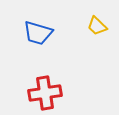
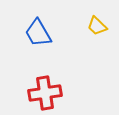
blue trapezoid: rotated 44 degrees clockwise
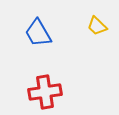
red cross: moved 1 px up
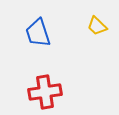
blue trapezoid: rotated 12 degrees clockwise
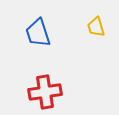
yellow trapezoid: moved 1 px left, 1 px down; rotated 30 degrees clockwise
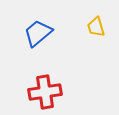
blue trapezoid: rotated 68 degrees clockwise
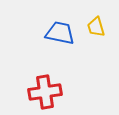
blue trapezoid: moved 22 px right; rotated 52 degrees clockwise
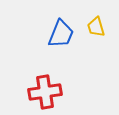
blue trapezoid: moved 1 px right, 1 px down; rotated 100 degrees clockwise
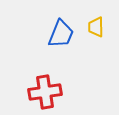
yellow trapezoid: rotated 15 degrees clockwise
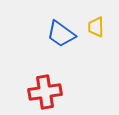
blue trapezoid: rotated 104 degrees clockwise
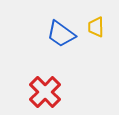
red cross: rotated 36 degrees counterclockwise
